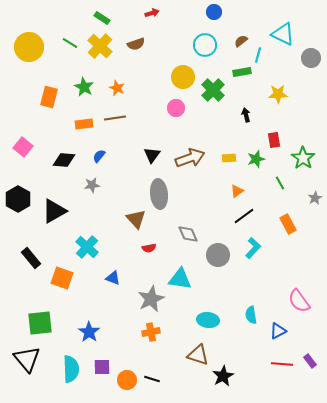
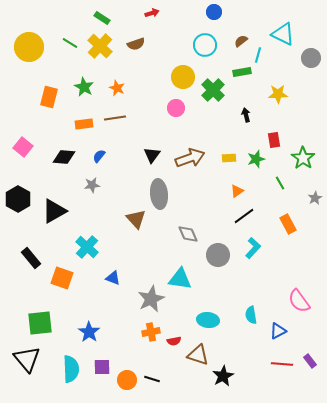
black diamond at (64, 160): moved 3 px up
red semicircle at (149, 248): moved 25 px right, 93 px down
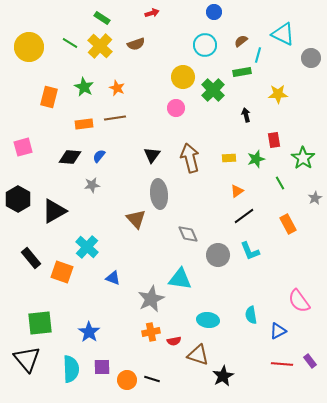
pink square at (23, 147): rotated 36 degrees clockwise
black diamond at (64, 157): moved 6 px right
brown arrow at (190, 158): rotated 84 degrees counterclockwise
cyan L-shape at (253, 248): moved 3 px left, 3 px down; rotated 115 degrees clockwise
orange square at (62, 278): moved 6 px up
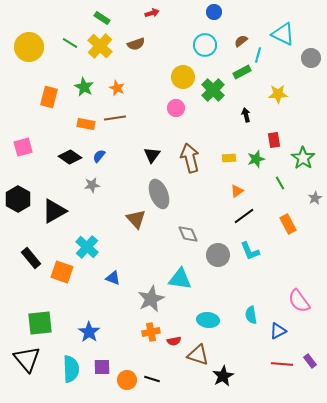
green rectangle at (242, 72): rotated 18 degrees counterclockwise
orange rectangle at (84, 124): moved 2 px right; rotated 18 degrees clockwise
black diamond at (70, 157): rotated 30 degrees clockwise
gray ellipse at (159, 194): rotated 16 degrees counterclockwise
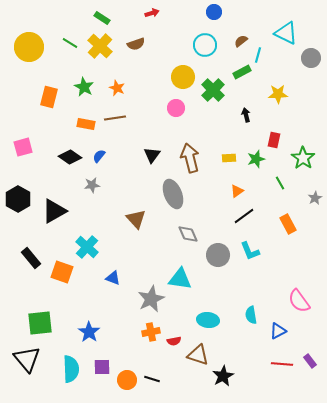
cyan triangle at (283, 34): moved 3 px right, 1 px up
red rectangle at (274, 140): rotated 21 degrees clockwise
gray ellipse at (159, 194): moved 14 px right
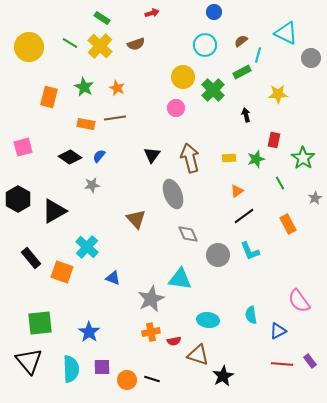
black triangle at (27, 359): moved 2 px right, 2 px down
